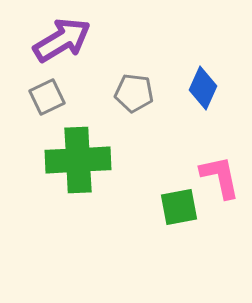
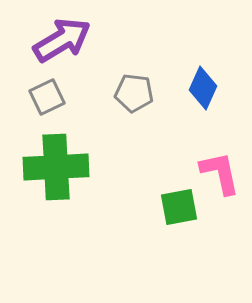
green cross: moved 22 px left, 7 px down
pink L-shape: moved 4 px up
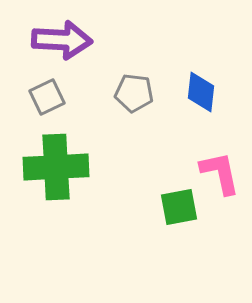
purple arrow: rotated 34 degrees clockwise
blue diamond: moved 2 px left, 4 px down; rotated 18 degrees counterclockwise
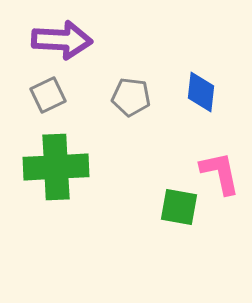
gray pentagon: moved 3 px left, 4 px down
gray square: moved 1 px right, 2 px up
green square: rotated 21 degrees clockwise
